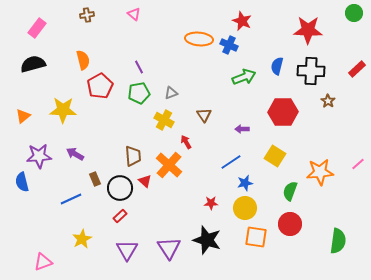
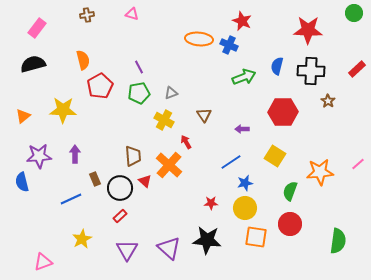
pink triangle at (134, 14): moved 2 px left; rotated 24 degrees counterclockwise
purple arrow at (75, 154): rotated 60 degrees clockwise
black star at (207, 240): rotated 12 degrees counterclockwise
purple triangle at (169, 248): rotated 15 degrees counterclockwise
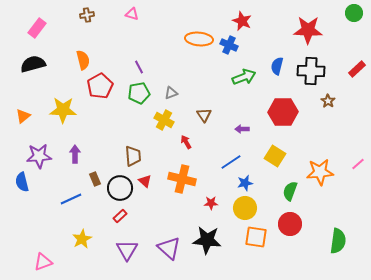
orange cross at (169, 165): moved 13 px right, 14 px down; rotated 28 degrees counterclockwise
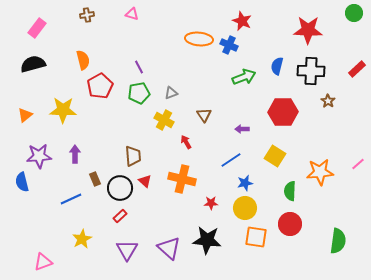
orange triangle at (23, 116): moved 2 px right, 1 px up
blue line at (231, 162): moved 2 px up
green semicircle at (290, 191): rotated 18 degrees counterclockwise
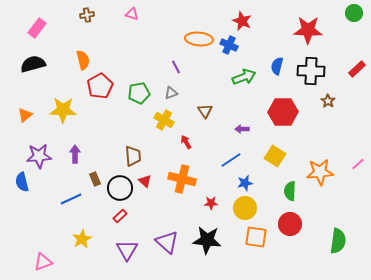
purple line at (139, 67): moved 37 px right
brown triangle at (204, 115): moved 1 px right, 4 px up
purple triangle at (169, 248): moved 2 px left, 6 px up
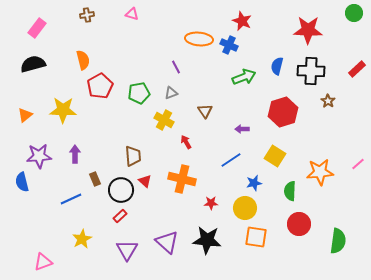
red hexagon at (283, 112): rotated 16 degrees counterclockwise
blue star at (245, 183): moved 9 px right
black circle at (120, 188): moved 1 px right, 2 px down
red circle at (290, 224): moved 9 px right
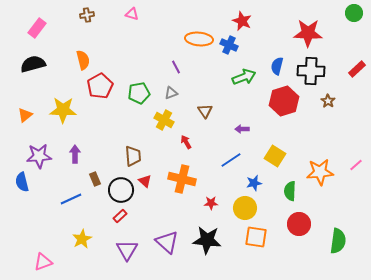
red star at (308, 30): moved 3 px down
red hexagon at (283, 112): moved 1 px right, 11 px up
pink line at (358, 164): moved 2 px left, 1 px down
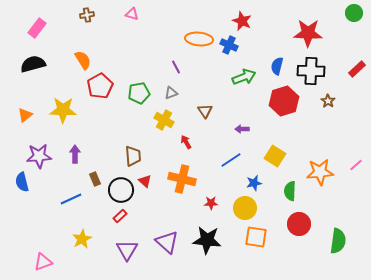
orange semicircle at (83, 60): rotated 18 degrees counterclockwise
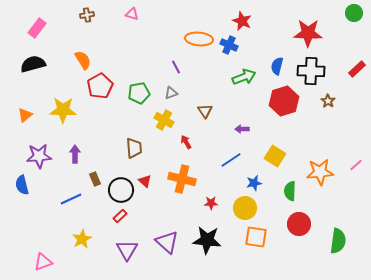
brown trapezoid at (133, 156): moved 1 px right, 8 px up
blue semicircle at (22, 182): moved 3 px down
